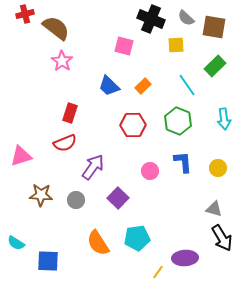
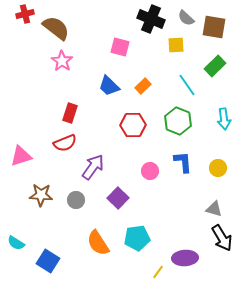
pink square: moved 4 px left, 1 px down
blue square: rotated 30 degrees clockwise
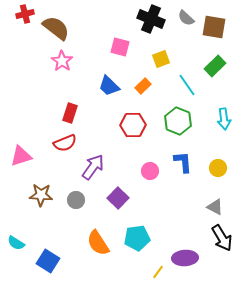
yellow square: moved 15 px left, 14 px down; rotated 18 degrees counterclockwise
gray triangle: moved 1 px right, 2 px up; rotated 12 degrees clockwise
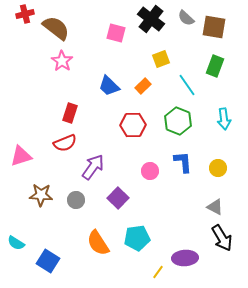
black cross: rotated 16 degrees clockwise
pink square: moved 4 px left, 14 px up
green rectangle: rotated 25 degrees counterclockwise
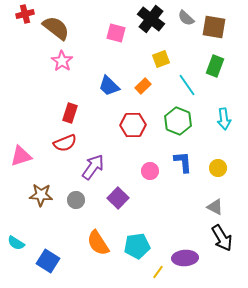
cyan pentagon: moved 8 px down
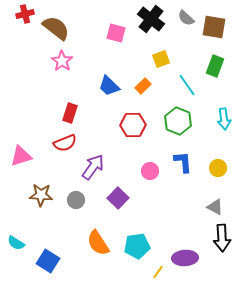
black arrow: rotated 28 degrees clockwise
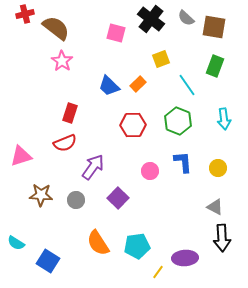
orange rectangle: moved 5 px left, 2 px up
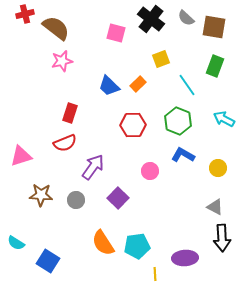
pink star: rotated 25 degrees clockwise
cyan arrow: rotated 125 degrees clockwise
blue L-shape: moved 7 px up; rotated 55 degrees counterclockwise
orange semicircle: moved 5 px right
yellow line: moved 3 px left, 2 px down; rotated 40 degrees counterclockwise
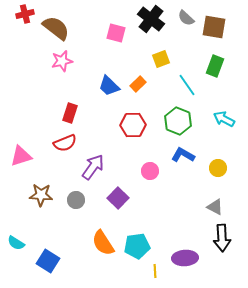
yellow line: moved 3 px up
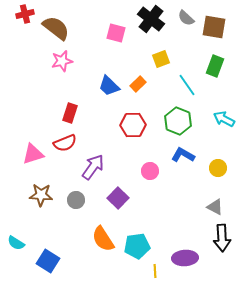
pink triangle: moved 12 px right, 2 px up
orange semicircle: moved 4 px up
